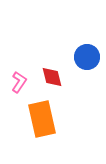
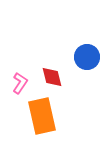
pink L-shape: moved 1 px right, 1 px down
orange rectangle: moved 3 px up
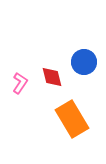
blue circle: moved 3 px left, 5 px down
orange rectangle: moved 30 px right, 3 px down; rotated 18 degrees counterclockwise
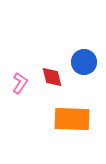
orange rectangle: rotated 57 degrees counterclockwise
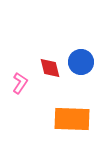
blue circle: moved 3 px left
red diamond: moved 2 px left, 9 px up
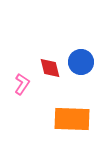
pink L-shape: moved 2 px right, 1 px down
